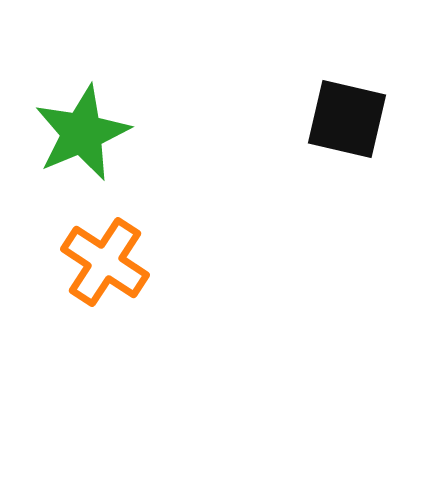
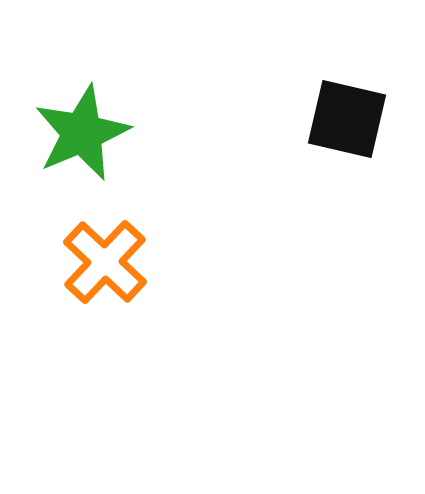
orange cross: rotated 10 degrees clockwise
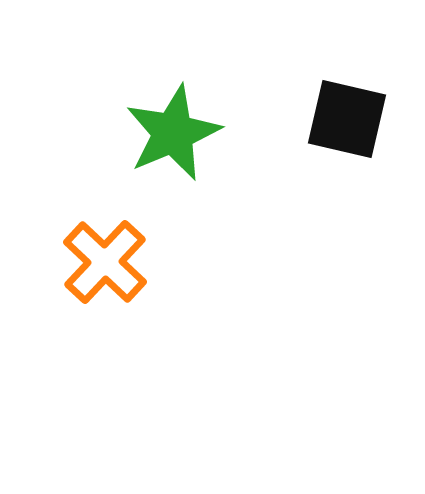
green star: moved 91 px right
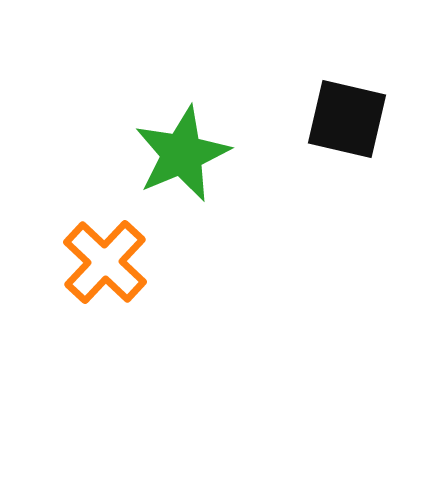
green star: moved 9 px right, 21 px down
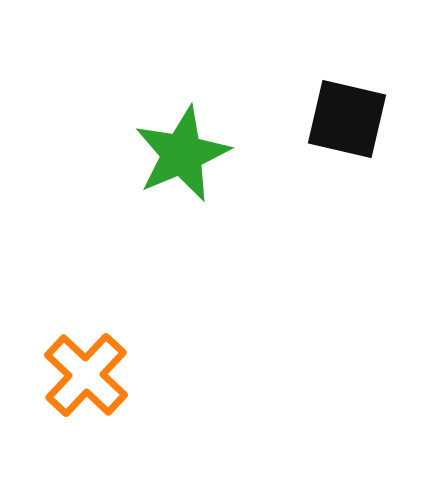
orange cross: moved 19 px left, 113 px down
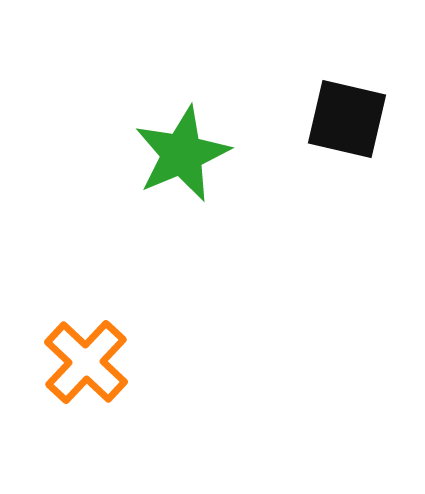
orange cross: moved 13 px up
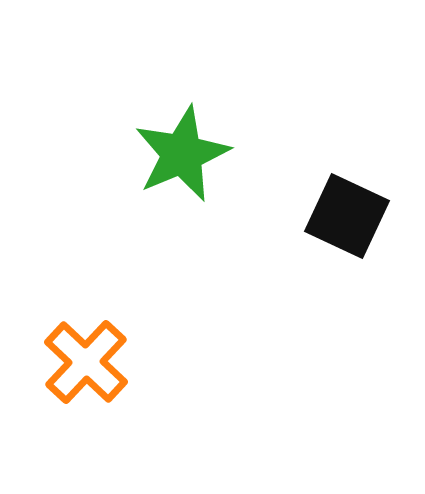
black square: moved 97 px down; rotated 12 degrees clockwise
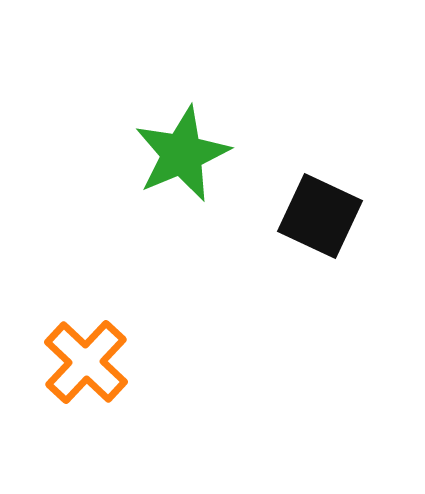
black square: moved 27 px left
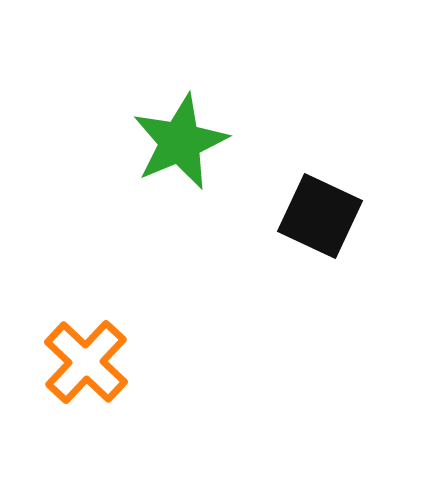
green star: moved 2 px left, 12 px up
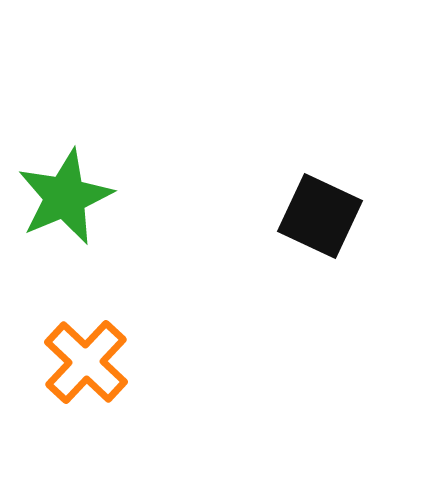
green star: moved 115 px left, 55 px down
